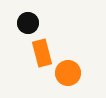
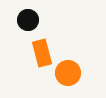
black circle: moved 3 px up
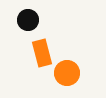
orange circle: moved 1 px left
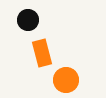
orange circle: moved 1 px left, 7 px down
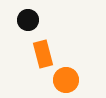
orange rectangle: moved 1 px right, 1 px down
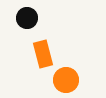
black circle: moved 1 px left, 2 px up
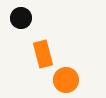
black circle: moved 6 px left
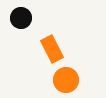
orange rectangle: moved 9 px right, 5 px up; rotated 12 degrees counterclockwise
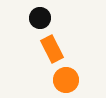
black circle: moved 19 px right
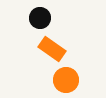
orange rectangle: rotated 28 degrees counterclockwise
